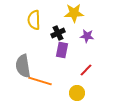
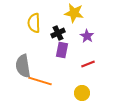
yellow star: rotated 12 degrees clockwise
yellow semicircle: moved 3 px down
purple star: rotated 24 degrees clockwise
red line: moved 2 px right, 6 px up; rotated 24 degrees clockwise
yellow circle: moved 5 px right
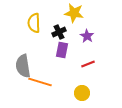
black cross: moved 1 px right, 1 px up
orange line: moved 1 px down
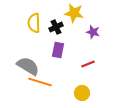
black cross: moved 3 px left, 5 px up
purple star: moved 6 px right, 4 px up; rotated 16 degrees counterclockwise
purple rectangle: moved 4 px left
gray semicircle: moved 5 px right; rotated 130 degrees clockwise
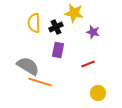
yellow circle: moved 16 px right
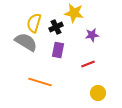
yellow semicircle: rotated 18 degrees clockwise
purple star: moved 1 px left, 3 px down; rotated 24 degrees counterclockwise
gray semicircle: moved 2 px left, 24 px up
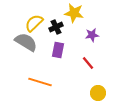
yellow semicircle: rotated 30 degrees clockwise
red line: moved 1 px up; rotated 72 degrees clockwise
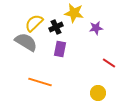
purple star: moved 4 px right, 7 px up
purple rectangle: moved 2 px right, 1 px up
red line: moved 21 px right; rotated 16 degrees counterclockwise
